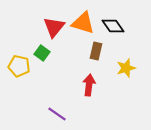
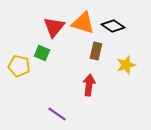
black diamond: rotated 20 degrees counterclockwise
green square: rotated 14 degrees counterclockwise
yellow star: moved 3 px up
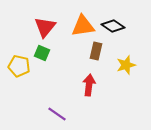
orange triangle: moved 3 px down; rotated 25 degrees counterclockwise
red triangle: moved 9 px left
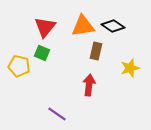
yellow star: moved 4 px right, 3 px down
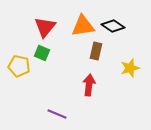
purple line: rotated 12 degrees counterclockwise
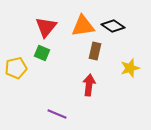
red triangle: moved 1 px right
brown rectangle: moved 1 px left
yellow pentagon: moved 3 px left, 2 px down; rotated 25 degrees counterclockwise
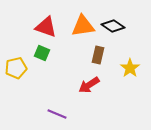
red triangle: rotated 50 degrees counterclockwise
brown rectangle: moved 3 px right, 4 px down
yellow star: rotated 18 degrees counterclockwise
red arrow: rotated 130 degrees counterclockwise
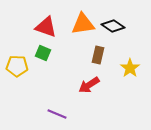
orange triangle: moved 2 px up
green square: moved 1 px right
yellow pentagon: moved 1 px right, 2 px up; rotated 15 degrees clockwise
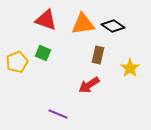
red triangle: moved 7 px up
yellow pentagon: moved 4 px up; rotated 25 degrees counterclockwise
purple line: moved 1 px right
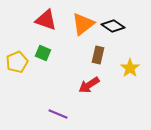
orange triangle: rotated 30 degrees counterclockwise
